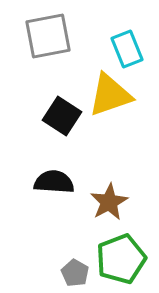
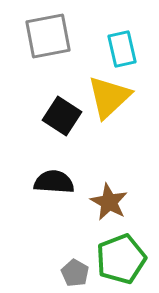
cyan rectangle: moved 5 px left; rotated 9 degrees clockwise
yellow triangle: moved 1 px left, 2 px down; rotated 24 degrees counterclockwise
brown star: rotated 15 degrees counterclockwise
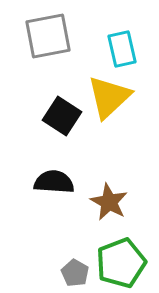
green pentagon: moved 4 px down
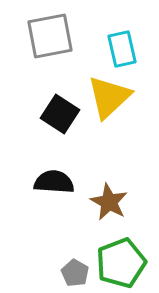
gray square: moved 2 px right
black square: moved 2 px left, 2 px up
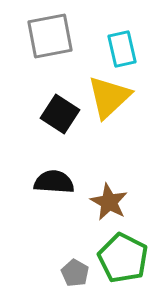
green pentagon: moved 2 px right, 5 px up; rotated 24 degrees counterclockwise
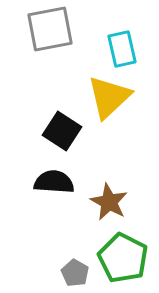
gray square: moved 7 px up
black square: moved 2 px right, 17 px down
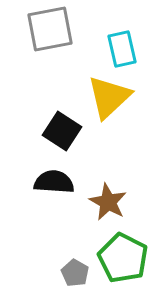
brown star: moved 1 px left
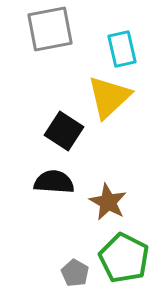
black square: moved 2 px right
green pentagon: moved 1 px right
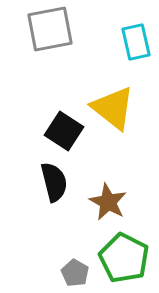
cyan rectangle: moved 14 px right, 7 px up
yellow triangle: moved 4 px right, 11 px down; rotated 39 degrees counterclockwise
black semicircle: rotated 72 degrees clockwise
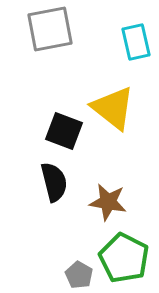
black square: rotated 12 degrees counterclockwise
brown star: rotated 18 degrees counterclockwise
gray pentagon: moved 4 px right, 2 px down
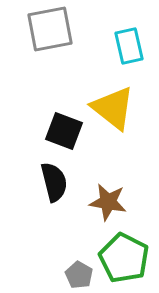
cyan rectangle: moved 7 px left, 4 px down
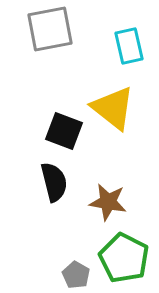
gray pentagon: moved 3 px left
